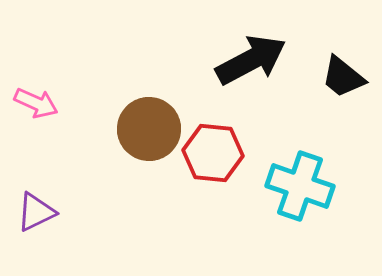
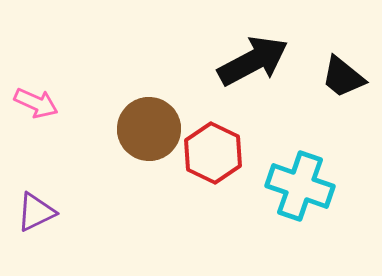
black arrow: moved 2 px right, 1 px down
red hexagon: rotated 20 degrees clockwise
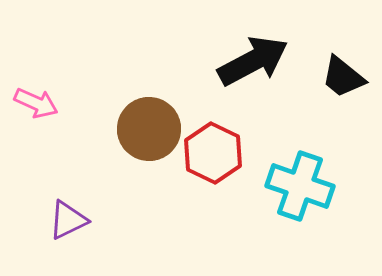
purple triangle: moved 32 px right, 8 px down
